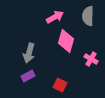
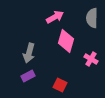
gray semicircle: moved 4 px right, 2 px down
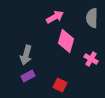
gray arrow: moved 3 px left, 2 px down
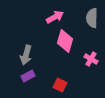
pink diamond: moved 1 px left
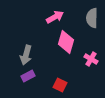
pink diamond: moved 1 px right, 1 px down
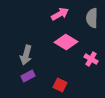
pink arrow: moved 5 px right, 3 px up
pink diamond: rotated 75 degrees counterclockwise
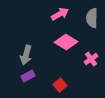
pink cross: rotated 24 degrees clockwise
red square: rotated 24 degrees clockwise
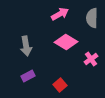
gray arrow: moved 9 px up; rotated 24 degrees counterclockwise
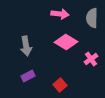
pink arrow: rotated 36 degrees clockwise
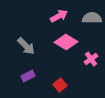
pink arrow: moved 1 px left, 2 px down; rotated 36 degrees counterclockwise
gray semicircle: rotated 90 degrees clockwise
gray arrow: rotated 36 degrees counterclockwise
